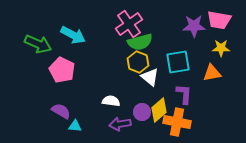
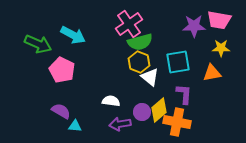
yellow hexagon: moved 1 px right
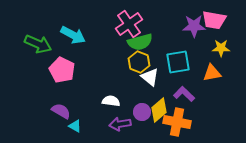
pink trapezoid: moved 5 px left
purple L-shape: rotated 50 degrees counterclockwise
cyan triangle: rotated 24 degrees clockwise
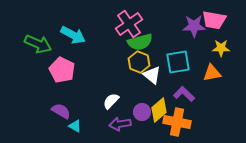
white triangle: moved 2 px right, 2 px up
white semicircle: rotated 54 degrees counterclockwise
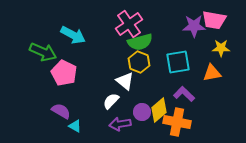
green arrow: moved 5 px right, 8 px down
pink pentagon: moved 2 px right, 3 px down
white triangle: moved 27 px left, 6 px down
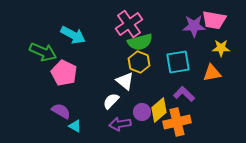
orange cross: rotated 24 degrees counterclockwise
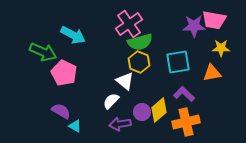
orange cross: moved 9 px right
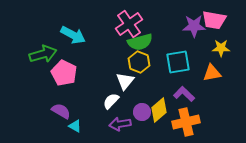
green arrow: moved 2 px down; rotated 40 degrees counterclockwise
white triangle: rotated 30 degrees clockwise
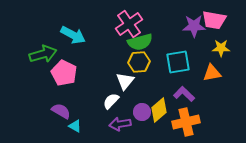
yellow hexagon: rotated 25 degrees counterclockwise
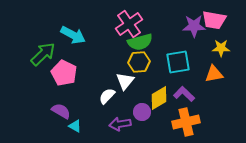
green arrow: rotated 28 degrees counterclockwise
orange triangle: moved 2 px right, 1 px down
white semicircle: moved 4 px left, 5 px up
yellow diamond: moved 12 px up; rotated 10 degrees clockwise
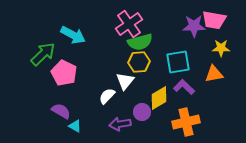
purple L-shape: moved 7 px up
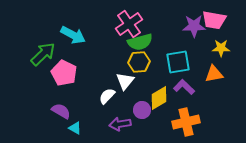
purple circle: moved 2 px up
cyan triangle: moved 2 px down
